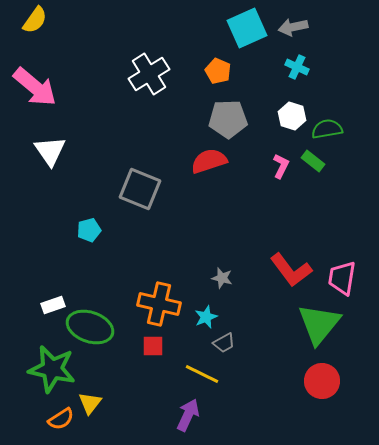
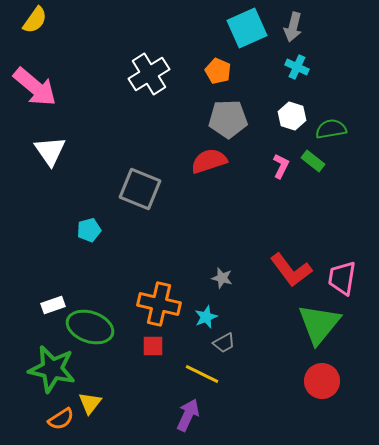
gray arrow: rotated 64 degrees counterclockwise
green semicircle: moved 4 px right
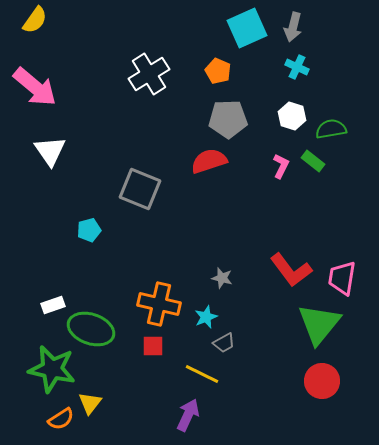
green ellipse: moved 1 px right, 2 px down
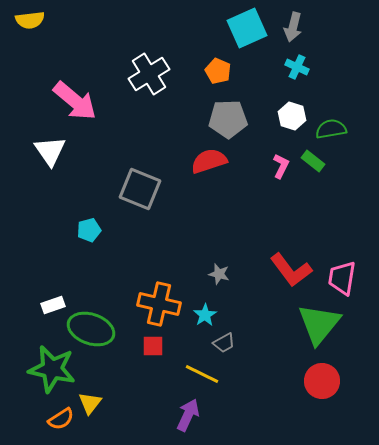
yellow semicircle: moved 5 px left; rotated 48 degrees clockwise
pink arrow: moved 40 px right, 14 px down
gray star: moved 3 px left, 4 px up
cyan star: moved 1 px left, 2 px up; rotated 10 degrees counterclockwise
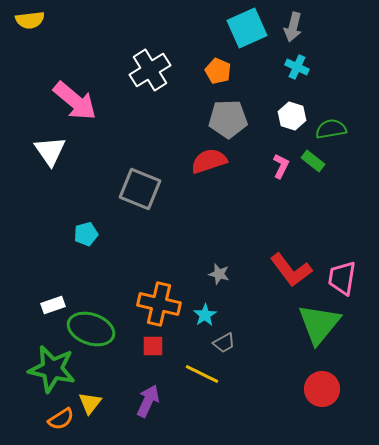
white cross: moved 1 px right, 4 px up
cyan pentagon: moved 3 px left, 4 px down
red circle: moved 8 px down
purple arrow: moved 40 px left, 14 px up
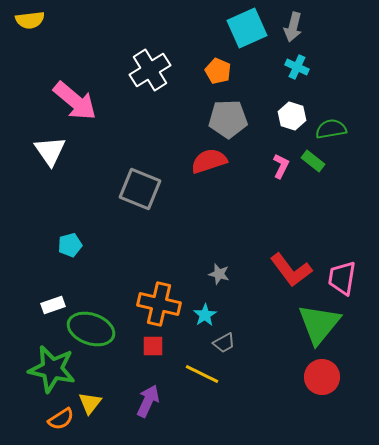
cyan pentagon: moved 16 px left, 11 px down
red circle: moved 12 px up
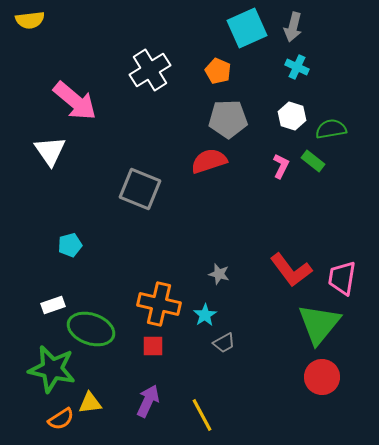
yellow line: moved 41 px down; rotated 36 degrees clockwise
yellow triangle: rotated 45 degrees clockwise
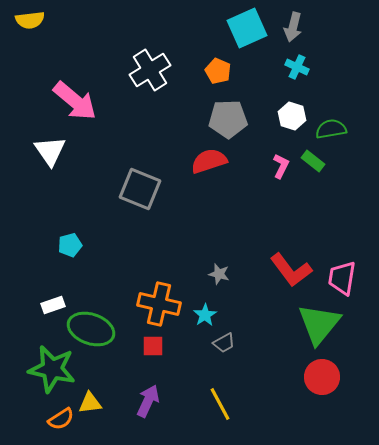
yellow line: moved 18 px right, 11 px up
